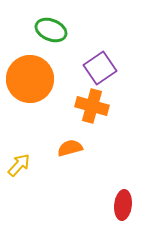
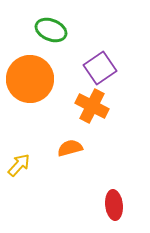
orange cross: rotated 12 degrees clockwise
red ellipse: moved 9 px left; rotated 12 degrees counterclockwise
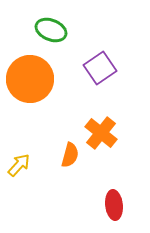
orange cross: moved 9 px right, 27 px down; rotated 12 degrees clockwise
orange semicircle: moved 7 px down; rotated 120 degrees clockwise
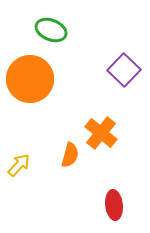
purple square: moved 24 px right, 2 px down; rotated 12 degrees counterclockwise
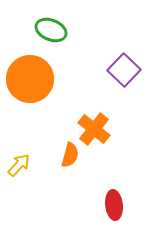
orange cross: moved 7 px left, 4 px up
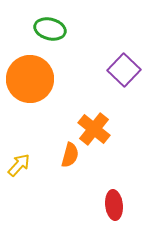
green ellipse: moved 1 px left, 1 px up; rotated 8 degrees counterclockwise
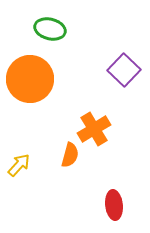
orange cross: rotated 20 degrees clockwise
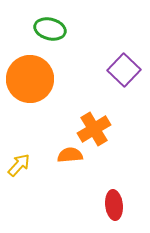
orange semicircle: rotated 110 degrees counterclockwise
